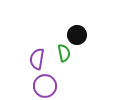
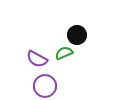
green semicircle: rotated 102 degrees counterclockwise
purple semicircle: rotated 70 degrees counterclockwise
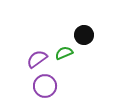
black circle: moved 7 px right
purple semicircle: rotated 115 degrees clockwise
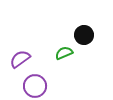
purple semicircle: moved 17 px left
purple circle: moved 10 px left
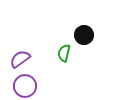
green semicircle: rotated 54 degrees counterclockwise
purple circle: moved 10 px left
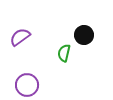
purple semicircle: moved 22 px up
purple circle: moved 2 px right, 1 px up
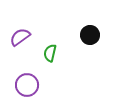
black circle: moved 6 px right
green semicircle: moved 14 px left
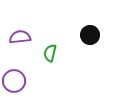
purple semicircle: rotated 30 degrees clockwise
purple circle: moved 13 px left, 4 px up
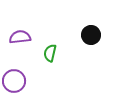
black circle: moved 1 px right
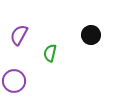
purple semicircle: moved 1 px left, 2 px up; rotated 55 degrees counterclockwise
